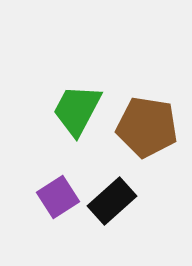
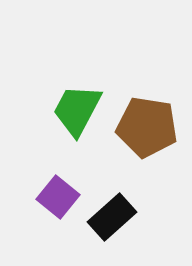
purple square: rotated 18 degrees counterclockwise
black rectangle: moved 16 px down
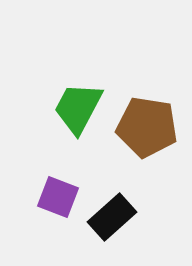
green trapezoid: moved 1 px right, 2 px up
purple square: rotated 18 degrees counterclockwise
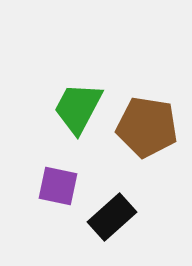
purple square: moved 11 px up; rotated 9 degrees counterclockwise
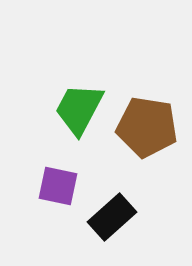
green trapezoid: moved 1 px right, 1 px down
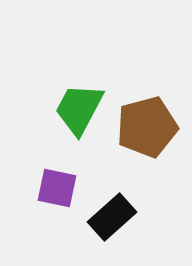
brown pentagon: rotated 24 degrees counterclockwise
purple square: moved 1 px left, 2 px down
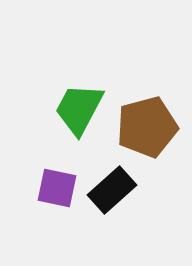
black rectangle: moved 27 px up
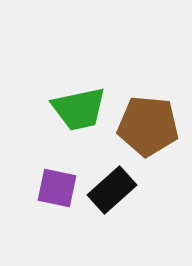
green trapezoid: rotated 130 degrees counterclockwise
brown pentagon: moved 1 px right, 1 px up; rotated 20 degrees clockwise
